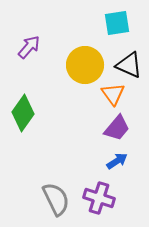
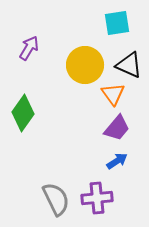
purple arrow: moved 1 px down; rotated 10 degrees counterclockwise
purple cross: moved 2 px left; rotated 24 degrees counterclockwise
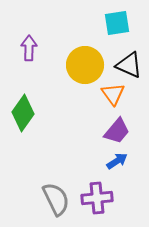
purple arrow: rotated 30 degrees counterclockwise
purple trapezoid: moved 3 px down
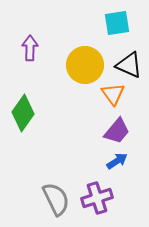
purple arrow: moved 1 px right
purple cross: rotated 12 degrees counterclockwise
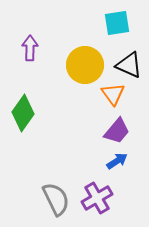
purple cross: rotated 12 degrees counterclockwise
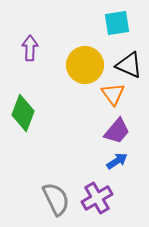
green diamond: rotated 15 degrees counterclockwise
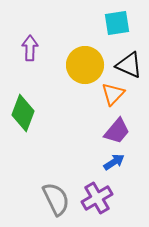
orange triangle: rotated 20 degrees clockwise
blue arrow: moved 3 px left, 1 px down
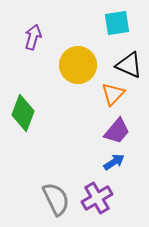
purple arrow: moved 3 px right, 11 px up; rotated 15 degrees clockwise
yellow circle: moved 7 px left
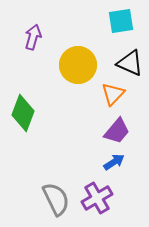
cyan square: moved 4 px right, 2 px up
black triangle: moved 1 px right, 2 px up
